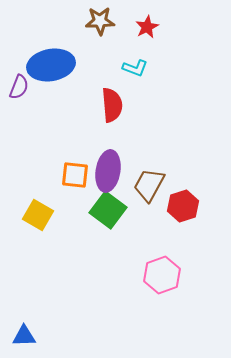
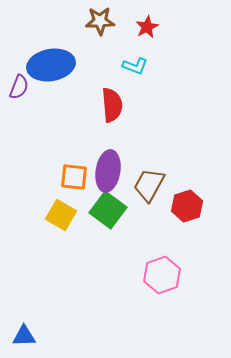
cyan L-shape: moved 2 px up
orange square: moved 1 px left, 2 px down
red hexagon: moved 4 px right
yellow square: moved 23 px right
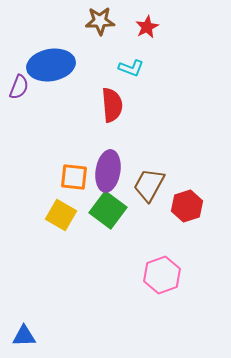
cyan L-shape: moved 4 px left, 2 px down
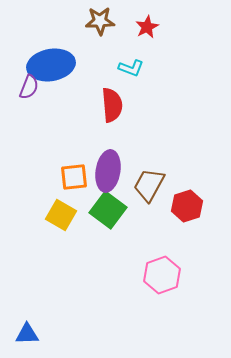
purple semicircle: moved 10 px right
orange square: rotated 12 degrees counterclockwise
blue triangle: moved 3 px right, 2 px up
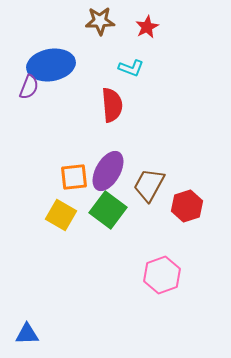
purple ellipse: rotated 21 degrees clockwise
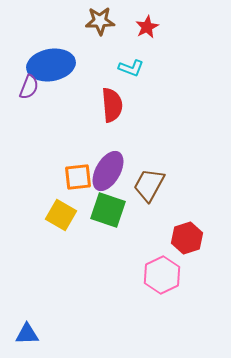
orange square: moved 4 px right
red hexagon: moved 32 px down
green square: rotated 18 degrees counterclockwise
pink hexagon: rotated 6 degrees counterclockwise
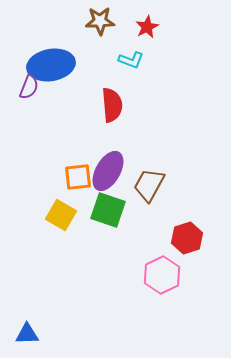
cyan L-shape: moved 8 px up
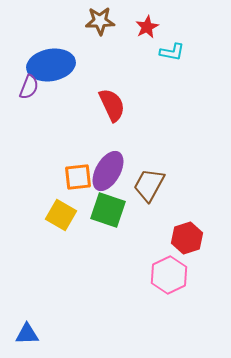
cyan L-shape: moved 41 px right, 8 px up; rotated 10 degrees counterclockwise
red semicircle: rotated 20 degrees counterclockwise
pink hexagon: moved 7 px right
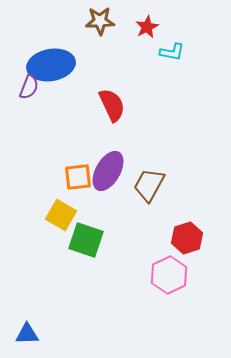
green square: moved 22 px left, 30 px down
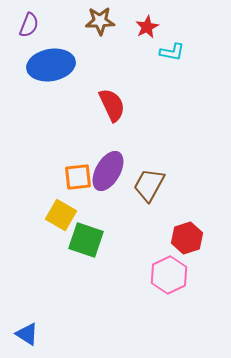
purple semicircle: moved 62 px up
blue triangle: rotated 35 degrees clockwise
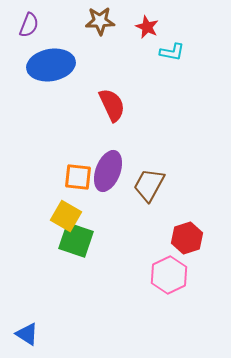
red star: rotated 20 degrees counterclockwise
purple ellipse: rotated 9 degrees counterclockwise
orange square: rotated 12 degrees clockwise
yellow square: moved 5 px right, 1 px down
green square: moved 10 px left
